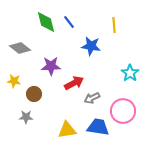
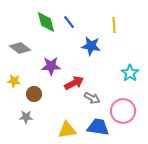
gray arrow: rotated 126 degrees counterclockwise
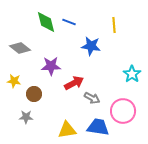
blue line: rotated 32 degrees counterclockwise
cyan star: moved 2 px right, 1 px down
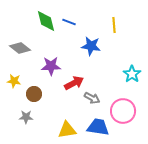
green diamond: moved 1 px up
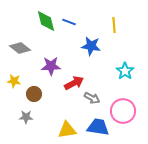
cyan star: moved 7 px left, 3 px up
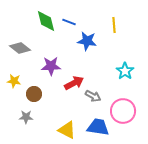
blue star: moved 4 px left, 5 px up
gray arrow: moved 1 px right, 2 px up
yellow triangle: rotated 36 degrees clockwise
